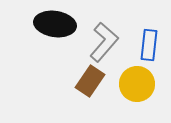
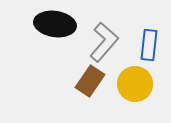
yellow circle: moved 2 px left
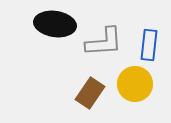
gray L-shape: rotated 45 degrees clockwise
brown rectangle: moved 12 px down
